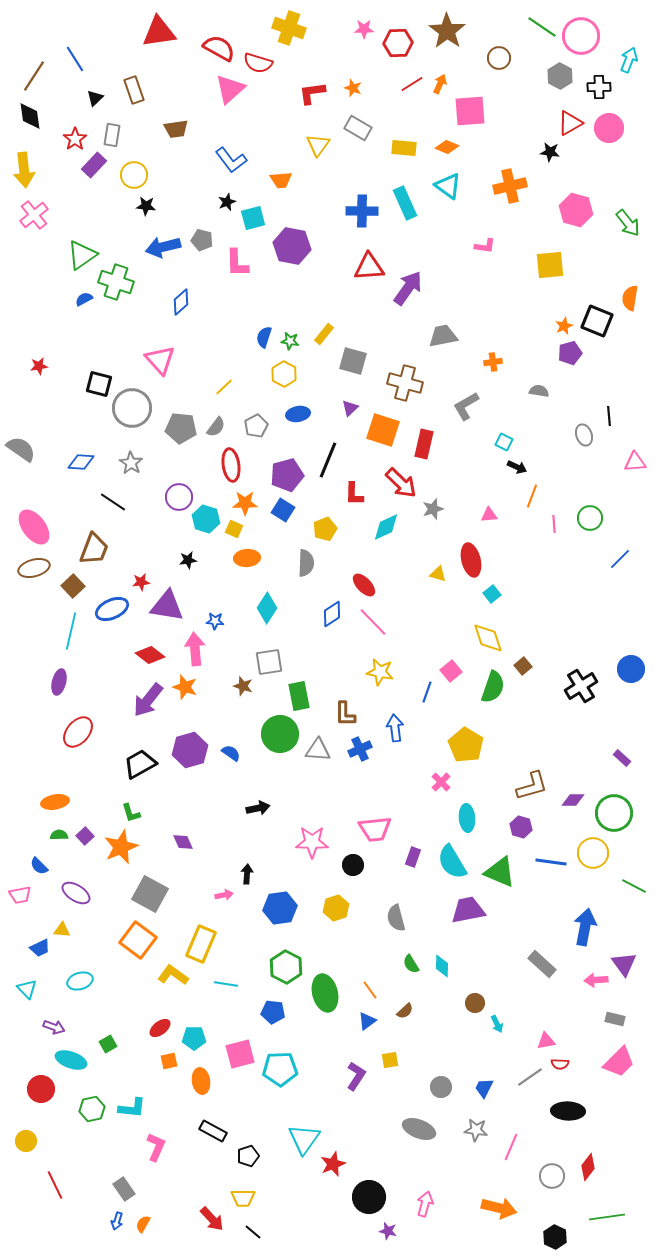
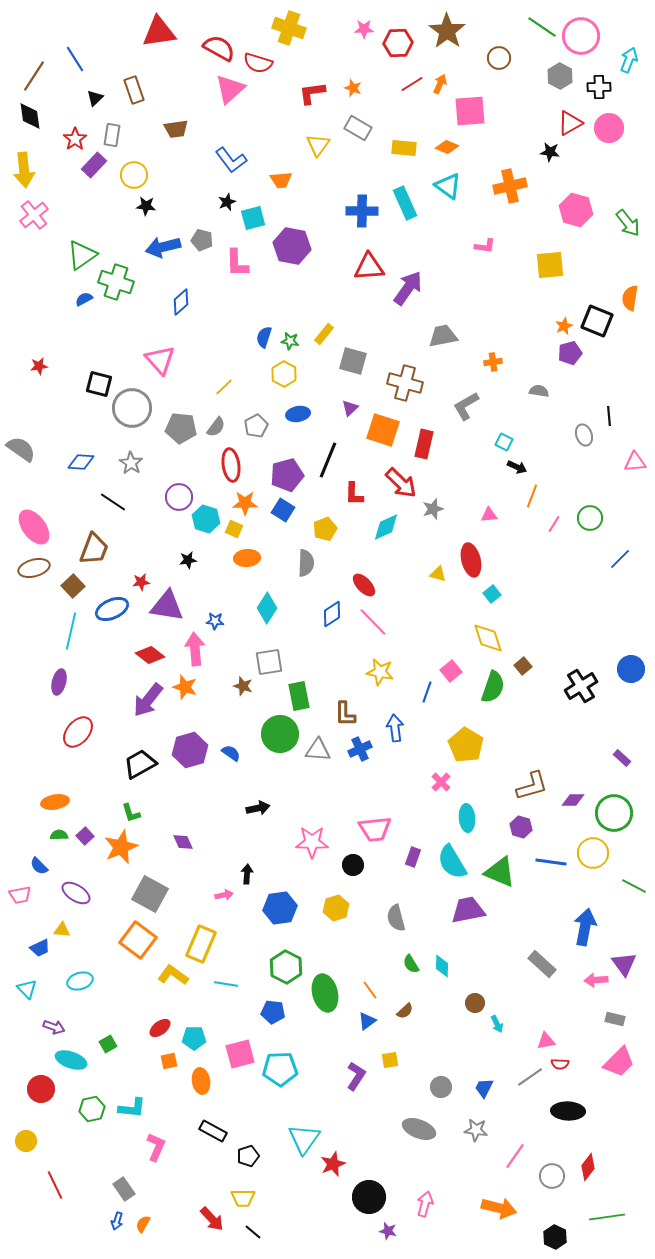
pink line at (554, 524): rotated 36 degrees clockwise
pink line at (511, 1147): moved 4 px right, 9 px down; rotated 12 degrees clockwise
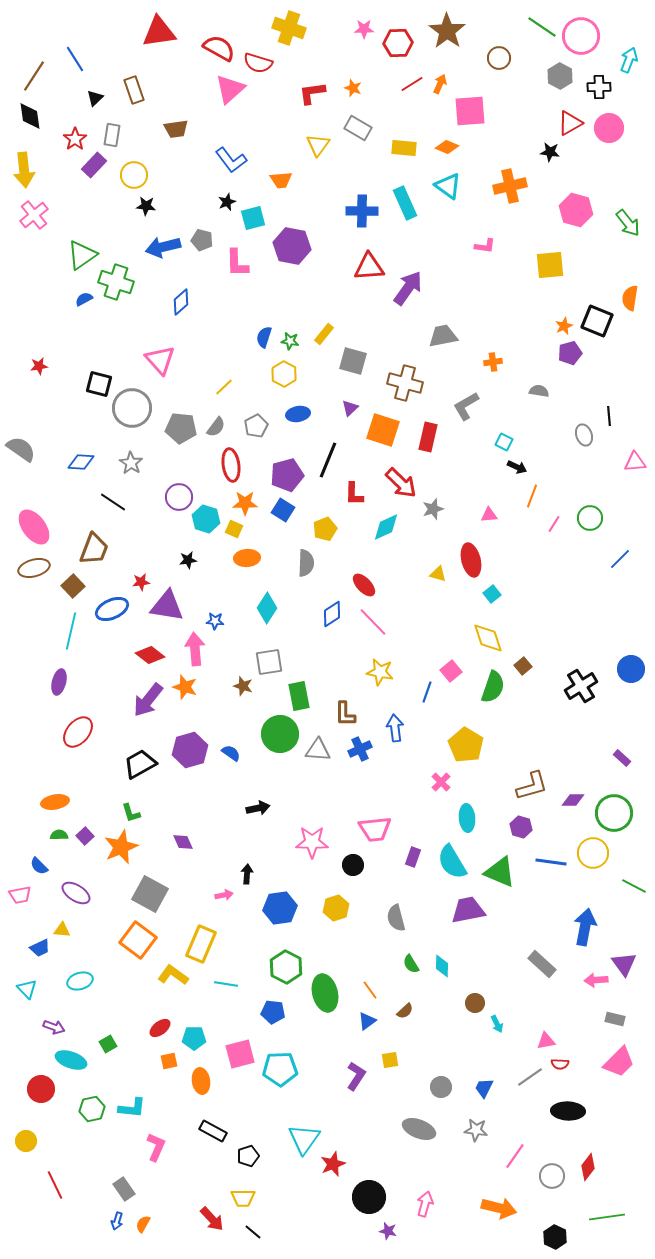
red rectangle at (424, 444): moved 4 px right, 7 px up
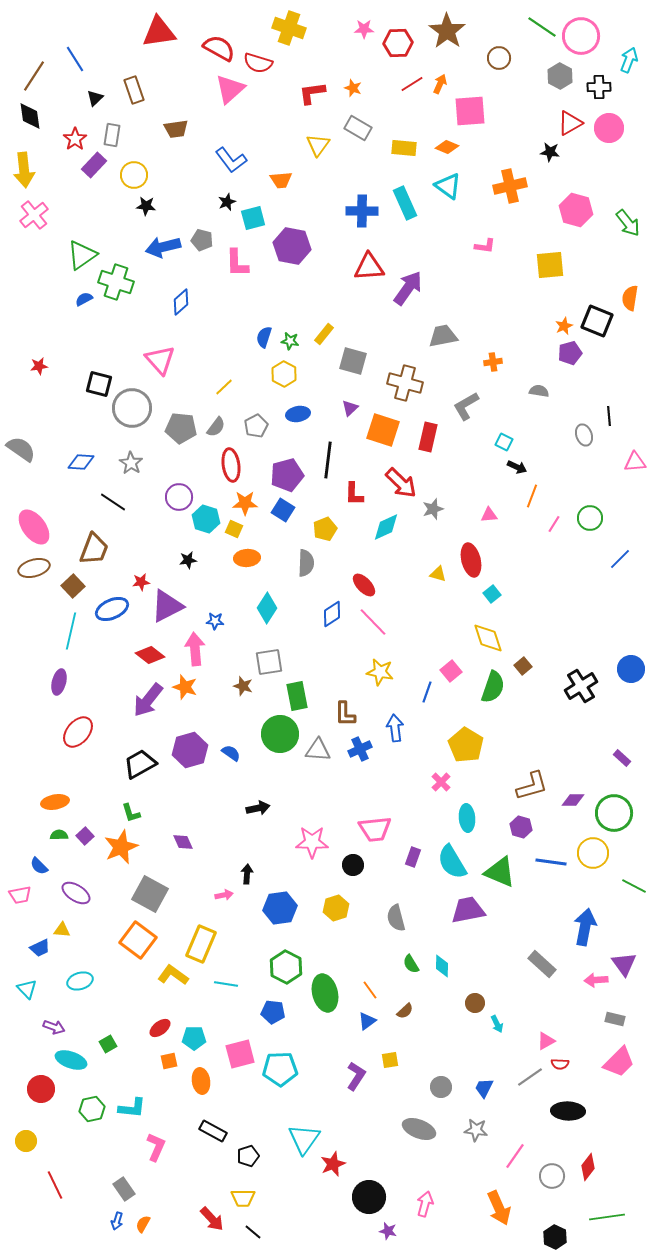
black line at (328, 460): rotated 15 degrees counterclockwise
purple triangle at (167, 606): rotated 36 degrees counterclockwise
green rectangle at (299, 696): moved 2 px left
pink triangle at (546, 1041): rotated 18 degrees counterclockwise
orange arrow at (499, 1208): rotated 52 degrees clockwise
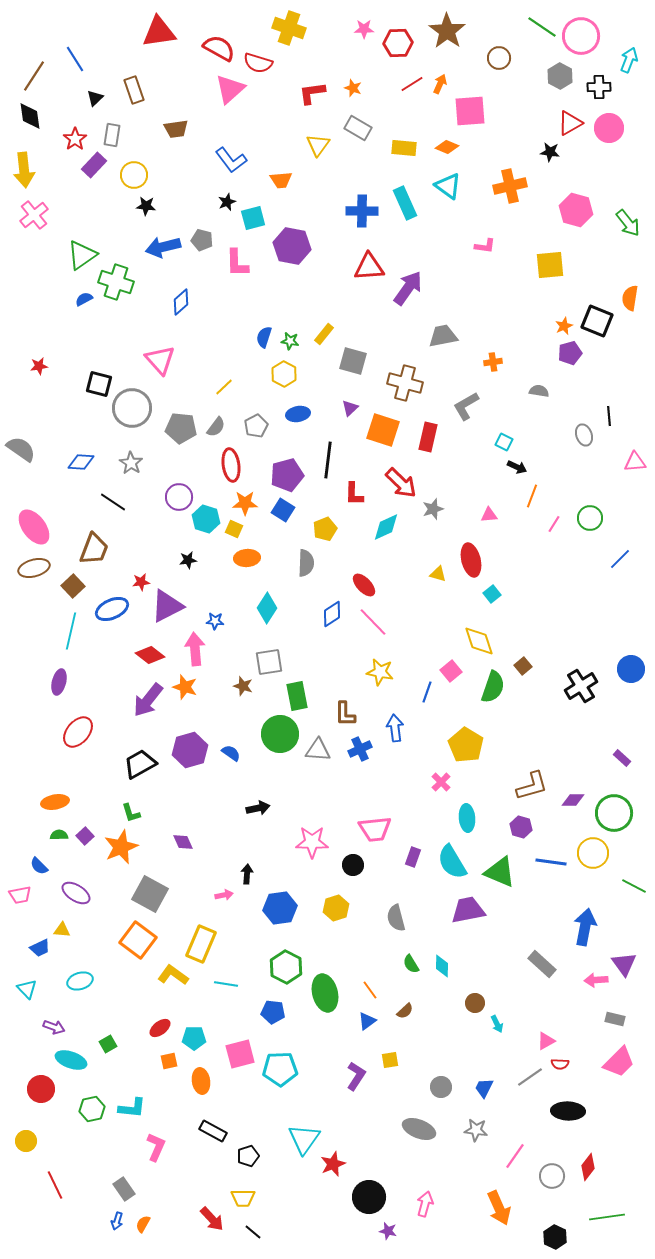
yellow diamond at (488, 638): moved 9 px left, 3 px down
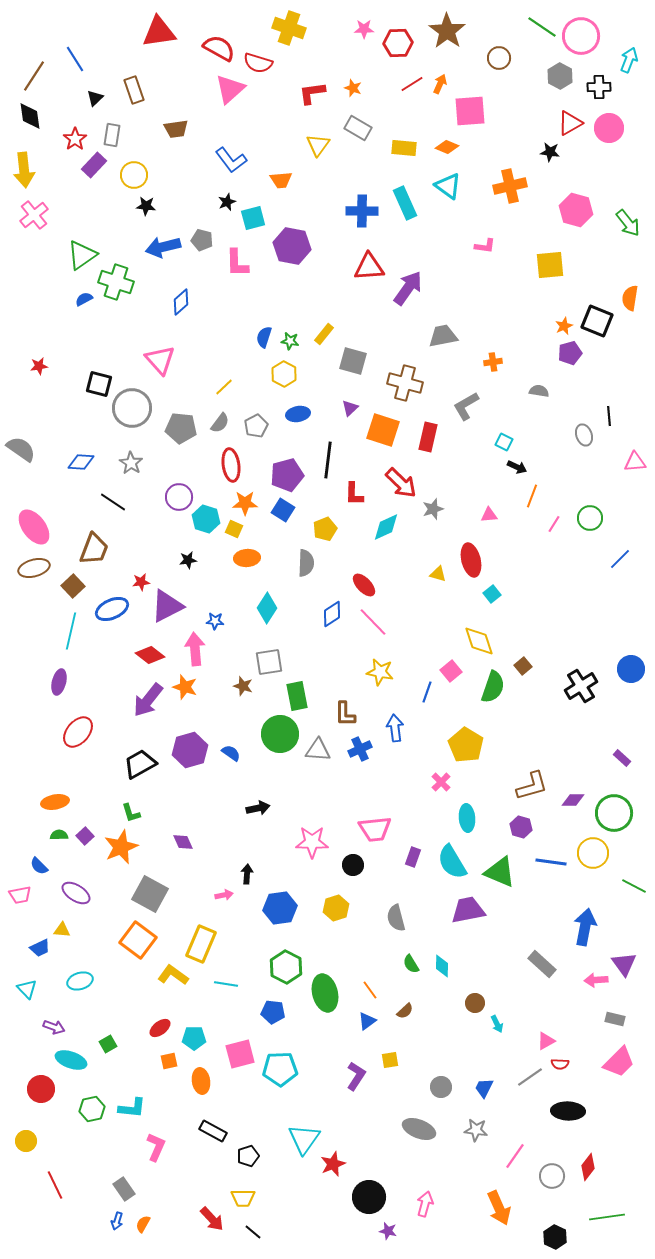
gray semicircle at (216, 427): moved 4 px right, 4 px up
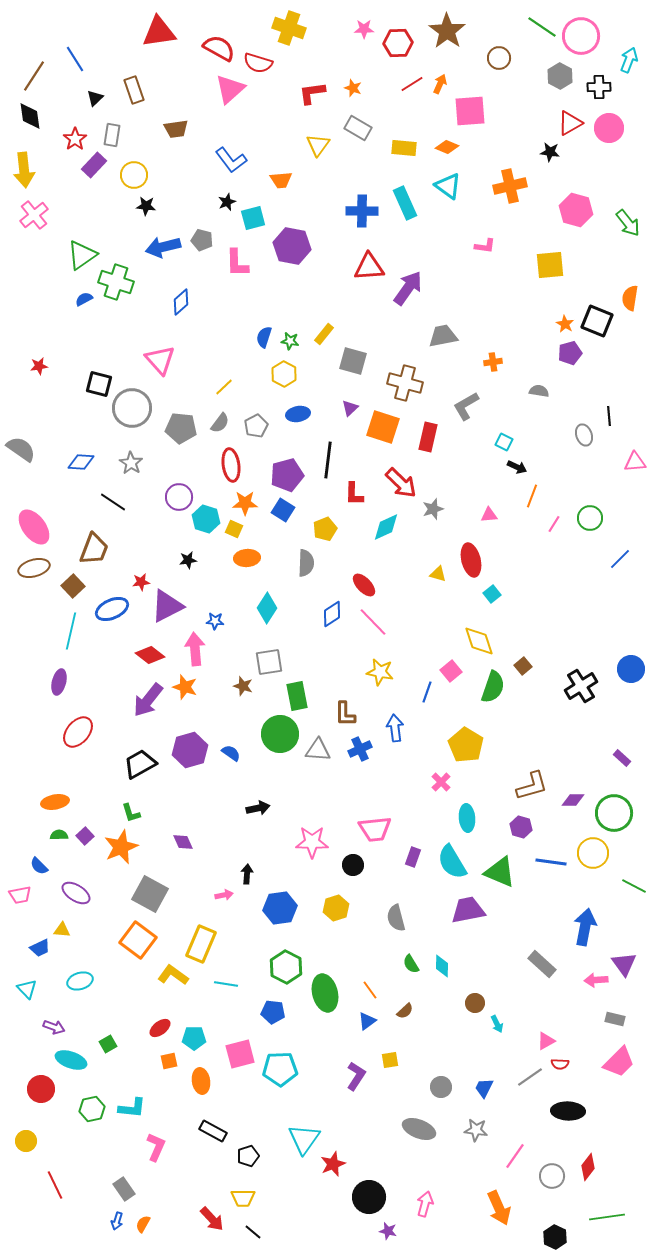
orange star at (564, 326): moved 1 px right, 2 px up; rotated 18 degrees counterclockwise
orange square at (383, 430): moved 3 px up
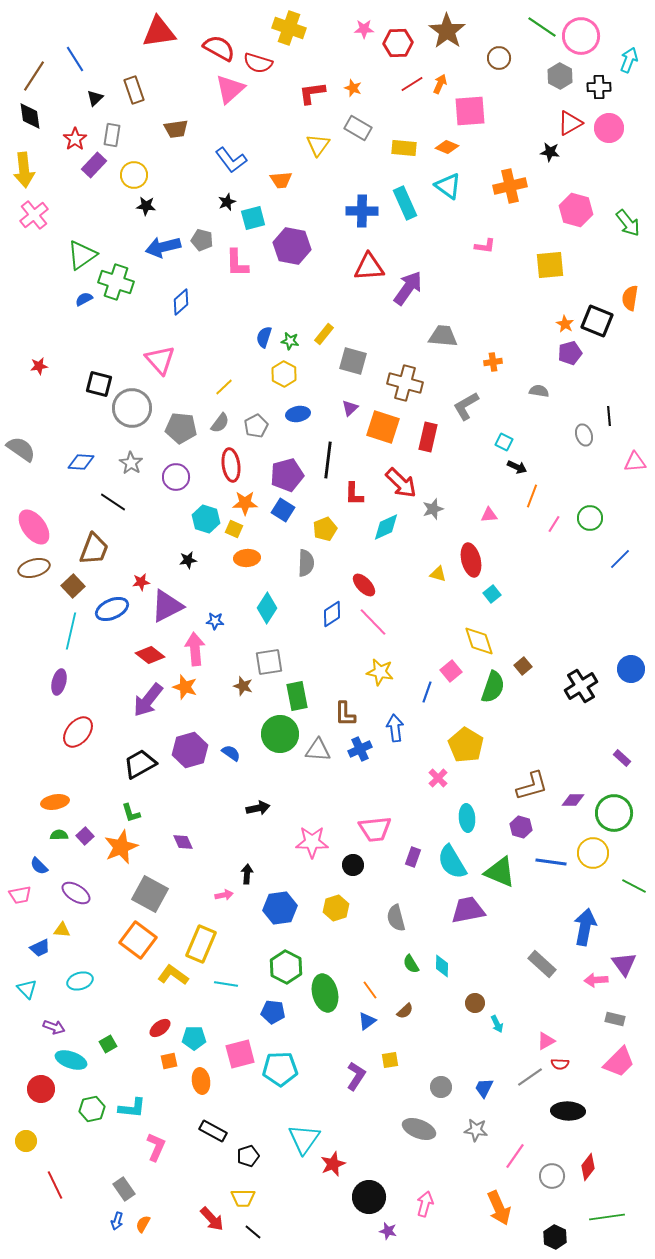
gray trapezoid at (443, 336): rotated 16 degrees clockwise
purple circle at (179, 497): moved 3 px left, 20 px up
pink cross at (441, 782): moved 3 px left, 4 px up
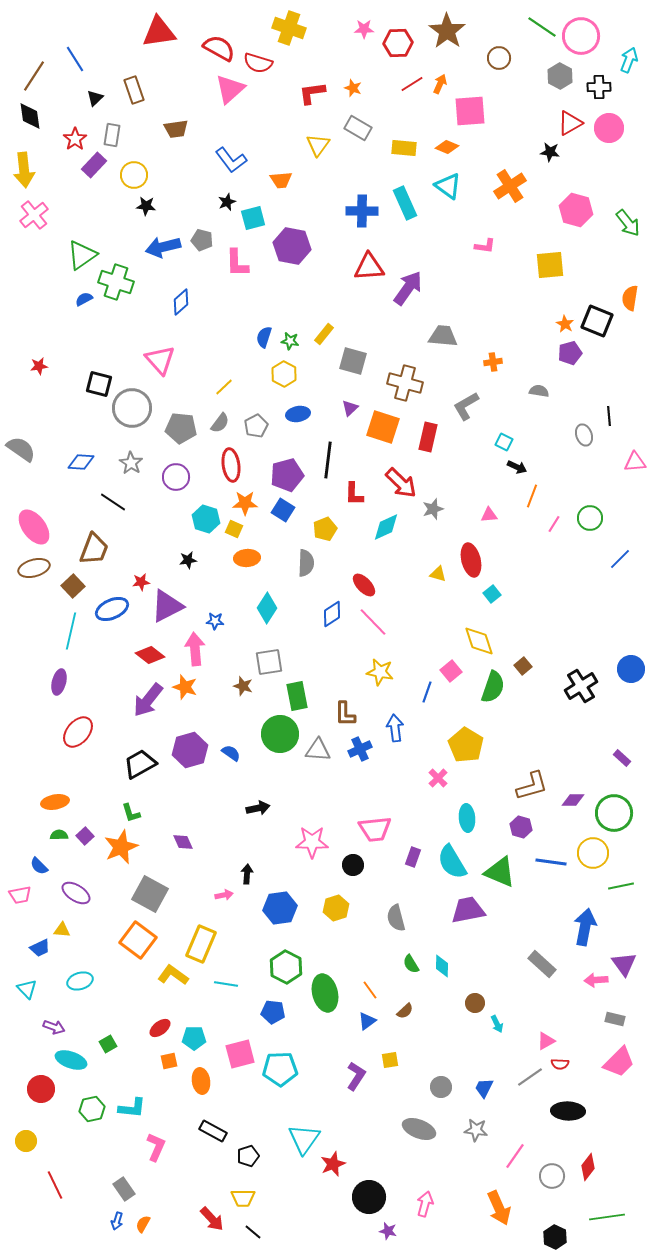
orange cross at (510, 186): rotated 20 degrees counterclockwise
green line at (634, 886): moved 13 px left; rotated 40 degrees counterclockwise
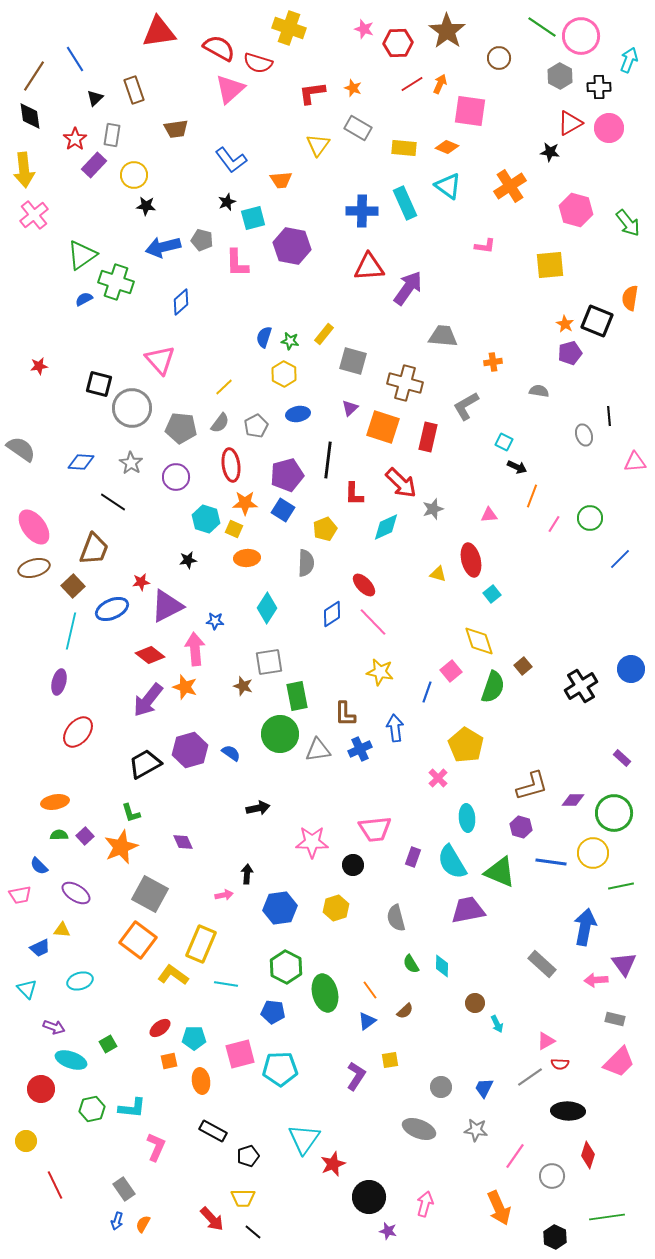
pink star at (364, 29): rotated 18 degrees clockwise
pink square at (470, 111): rotated 12 degrees clockwise
gray triangle at (318, 750): rotated 12 degrees counterclockwise
black trapezoid at (140, 764): moved 5 px right
red diamond at (588, 1167): moved 12 px up; rotated 20 degrees counterclockwise
